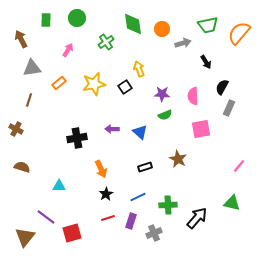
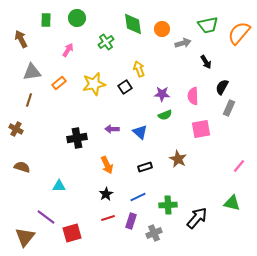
gray triangle at (32, 68): moved 4 px down
orange arrow at (101, 169): moved 6 px right, 4 px up
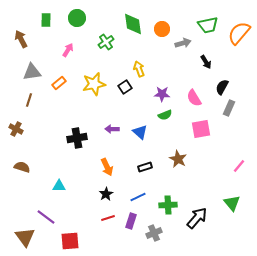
pink semicircle at (193, 96): moved 1 px right, 2 px down; rotated 30 degrees counterclockwise
orange arrow at (107, 165): moved 2 px down
green triangle at (232, 203): rotated 36 degrees clockwise
red square at (72, 233): moved 2 px left, 8 px down; rotated 12 degrees clockwise
brown triangle at (25, 237): rotated 15 degrees counterclockwise
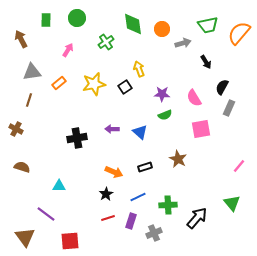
orange arrow at (107, 167): moved 7 px right, 5 px down; rotated 42 degrees counterclockwise
purple line at (46, 217): moved 3 px up
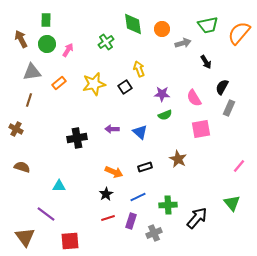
green circle at (77, 18): moved 30 px left, 26 px down
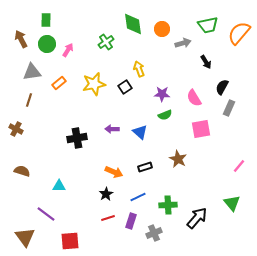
brown semicircle at (22, 167): moved 4 px down
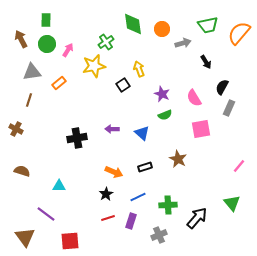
yellow star at (94, 84): moved 18 px up
black square at (125, 87): moved 2 px left, 2 px up
purple star at (162, 94): rotated 21 degrees clockwise
blue triangle at (140, 132): moved 2 px right, 1 px down
gray cross at (154, 233): moved 5 px right, 2 px down
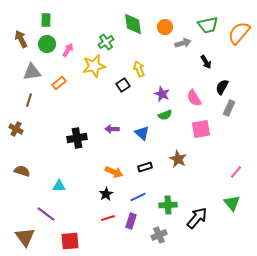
orange circle at (162, 29): moved 3 px right, 2 px up
pink line at (239, 166): moved 3 px left, 6 px down
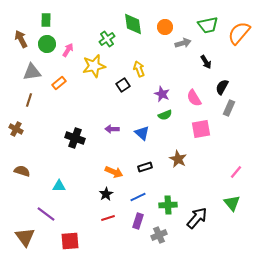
green cross at (106, 42): moved 1 px right, 3 px up
black cross at (77, 138): moved 2 px left; rotated 30 degrees clockwise
purple rectangle at (131, 221): moved 7 px right
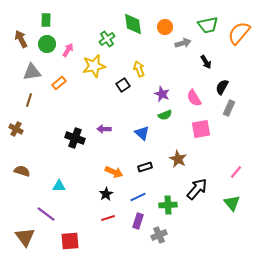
purple arrow at (112, 129): moved 8 px left
black arrow at (197, 218): moved 29 px up
